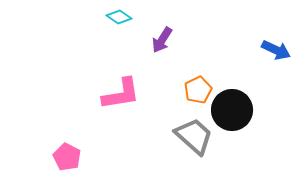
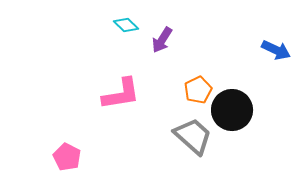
cyan diamond: moved 7 px right, 8 px down; rotated 10 degrees clockwise
gray trapezoid: moved 1 px left
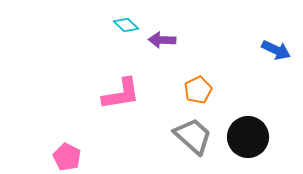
purple arrow: rotated 60 degrees clockwise
black circle: moved 16 px right, 27 px down
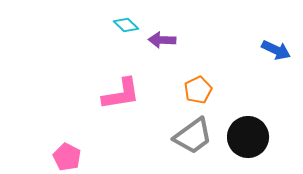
gray trapezoid: rotated 102 degrees clockwise
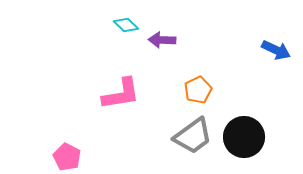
black circle: moved 4 px left
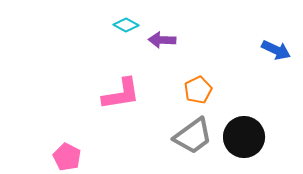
cyan diamond: rotated 15 degrees counterclockwise
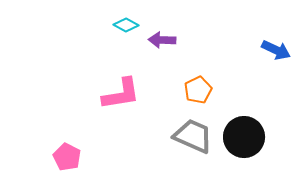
gray trapezoid: rotated 120 degrees counterclockwise
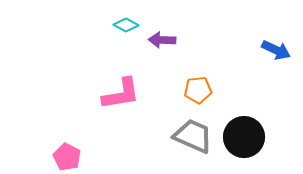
orange pentagon: rotated 20 degrees clockwise
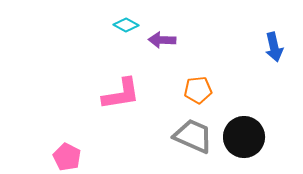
blue arrow: moved 2 px left, 3 px up; rotated 52 degrees clockwise
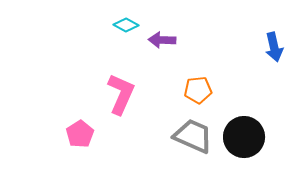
pink L-shape: rotated 57 degrees counterclockwise
pink pentagon: moved 13 px right, 23 px up; rotated 12 degrees clockwise
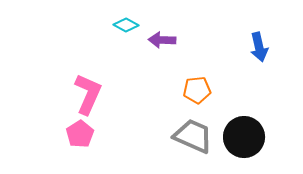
blue arrow: moved 15 px left
orange pentagon: moved 1 px left
pink L-shape: moved 33 px left
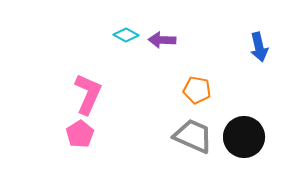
cyan diamond: moved 10 px down
orange pentagon: rotated 16 degrees clockwise
